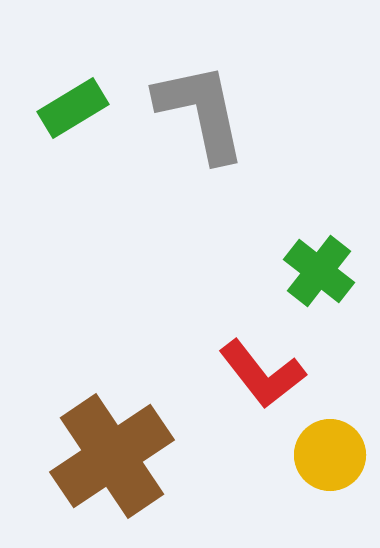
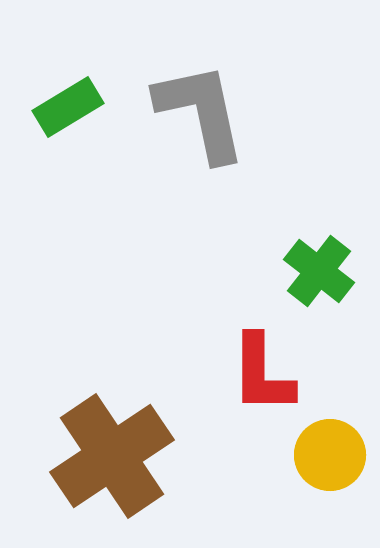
green rectangle: moved 5 px left, 1 px up
red L-shape: rotated 38 degrees clockwise
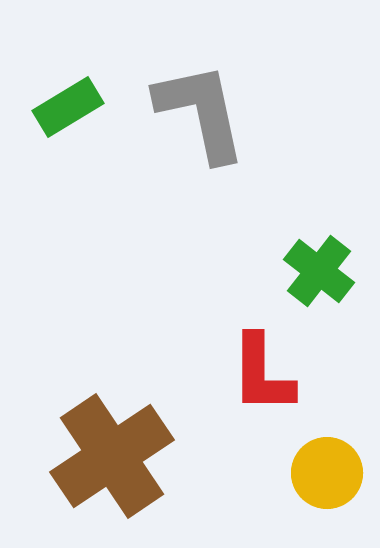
yellow circle: moved 3 px left, 18 px down
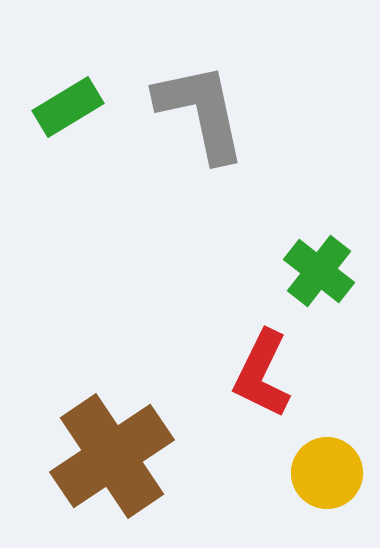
red L-shape: rotated 26 degrees clockwise
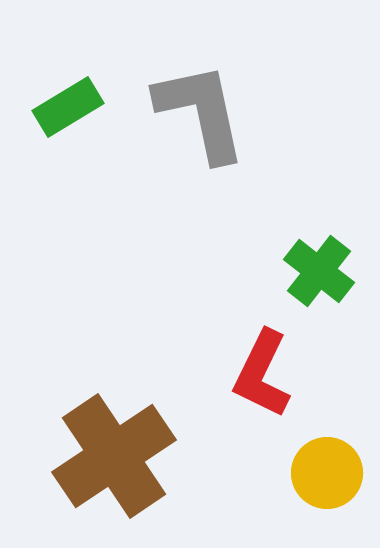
brown cross: moved 2 px right
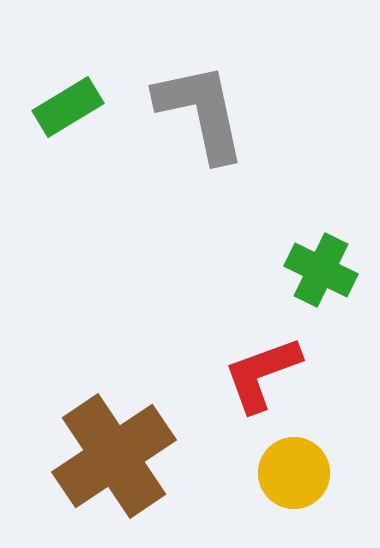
green cross: moved 2 px right, 1 px up; rotated 12 degrees counterclockwise
red L-shape: rotated 44 degrees clockwise
yellow circle: moved 33 px left
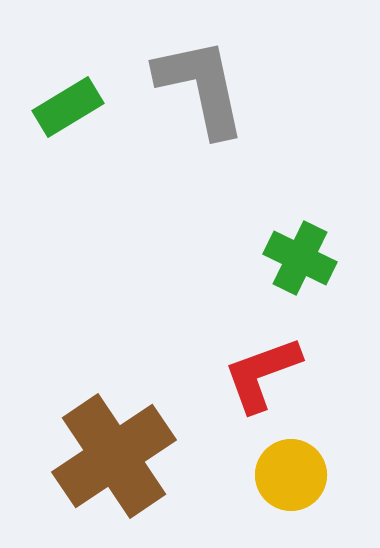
gray L-shape: moved 25 px up
green cross: moved 21 px left, 12 px up
yellow circle: moved 3 px left, 2 px down
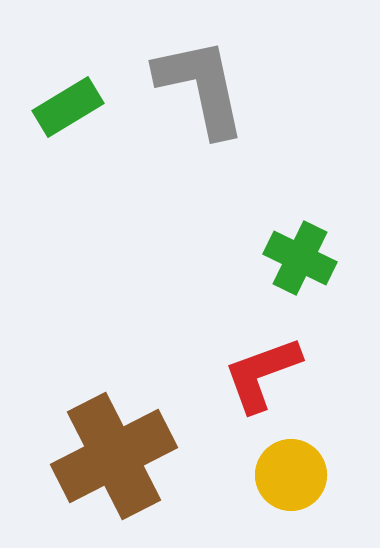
brown cross: rotated 7 degrees clockwise
